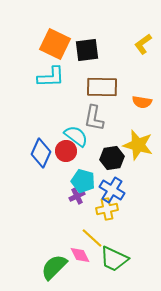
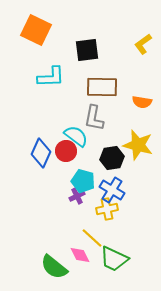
orange square: moved 19 px left, 14 px up
green semicircle: rotated 96 degrees counterclockwise
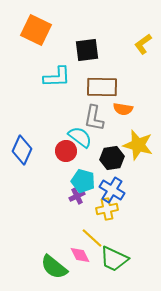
cyan L-shape: moved 6 px right
orange semicircle: moved 19 px left, 7 px down
cyan semicircle: moved 4 px right, 1 px down
blue diamond: moved 19 px left, 3 px up
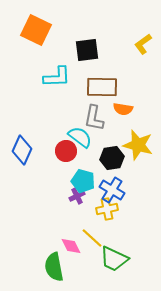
pink diamond: moved 9 px left, 9 px up
green semicircle: rotated 40 degrees clockwise
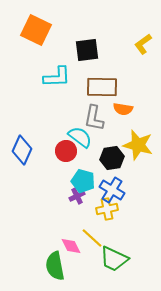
green semicircle: moved 1 px right, 1 px up
